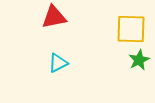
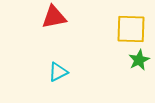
cyan triangle: moved 9 px down
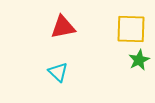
red triangle: moved 9 px right, 10 px down
cyan triangle: rotated 50 degrees counterclockwise
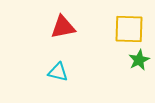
yellow square: moved 2 px left
cyan triangle: rotated 30 degrees counterclockwise
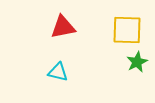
yellow square: moved 2 px left, 1 px down
green star: moved 2 px left, 2 px down
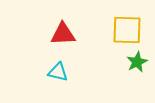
red triangle: moved 7 px down; rotated 8 degrees clockwise
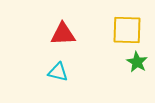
green star: rotated 15 degrees counterclockwise
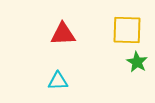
cyan triangle: moved 9 px down; rotated 15 degrees counterclockwise
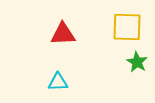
yellow square: moved 3 px up
cyan triangle: moved 1 px down
